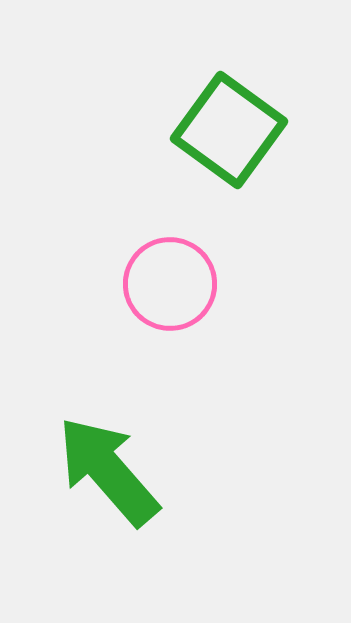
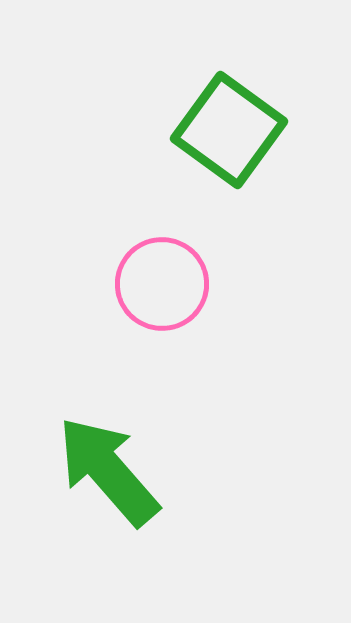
pink circle: moved 8 px left
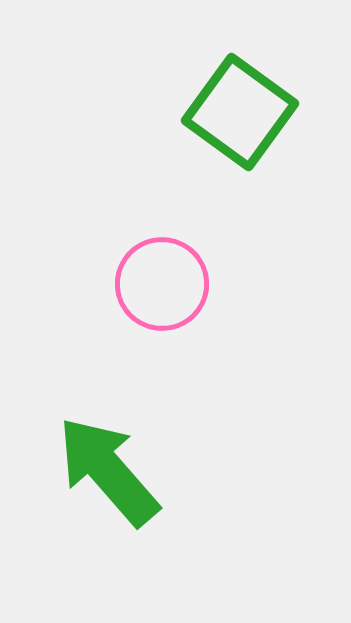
green square: moved 11 px right, 18 px up
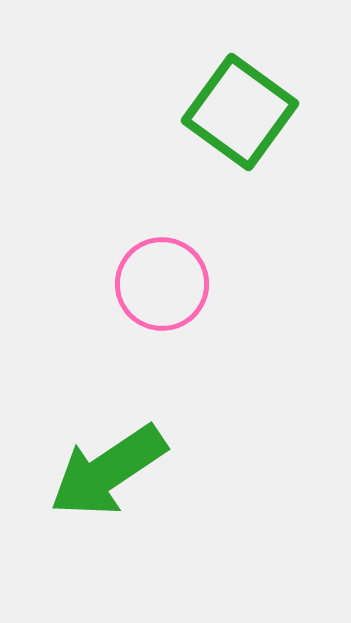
green arrow: rotated 83 degrees counterclockwise
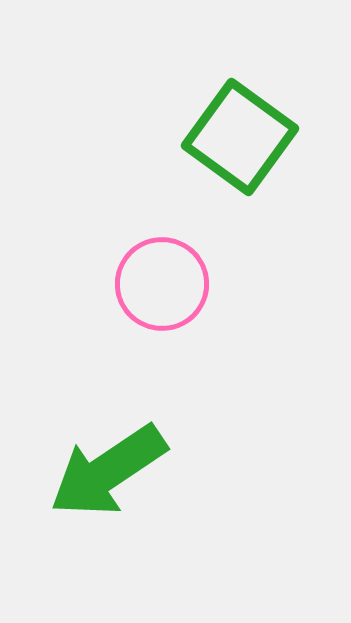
green square: moved 25 px down
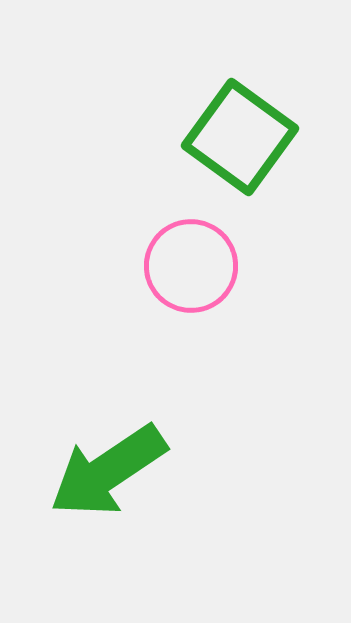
pink circle: moved 29 px right, 18 px up
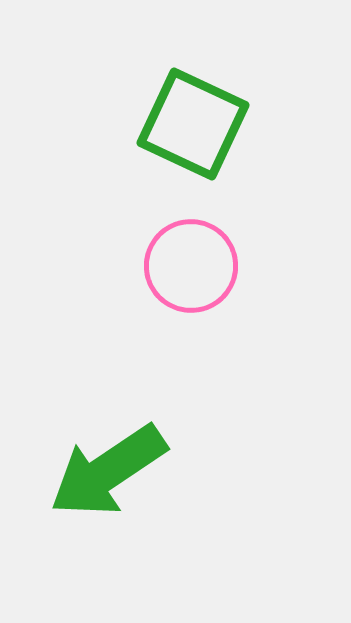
green square: moved 47 px left, 13 px up; rotated 11 degrees counterclockwise
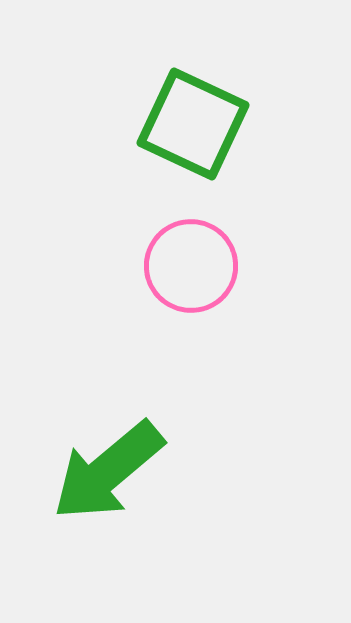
green arrow: rotated 6 degrees counterclockwise
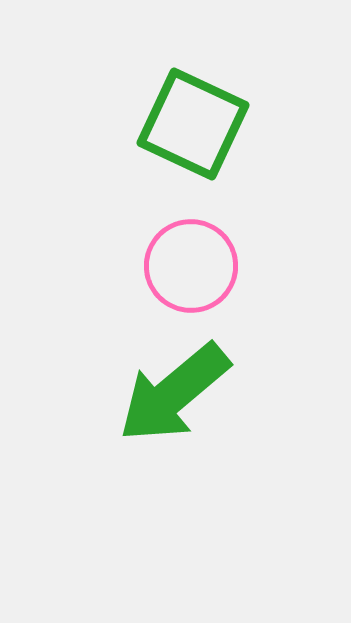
green arrow: moved 66 px right, 78 px up
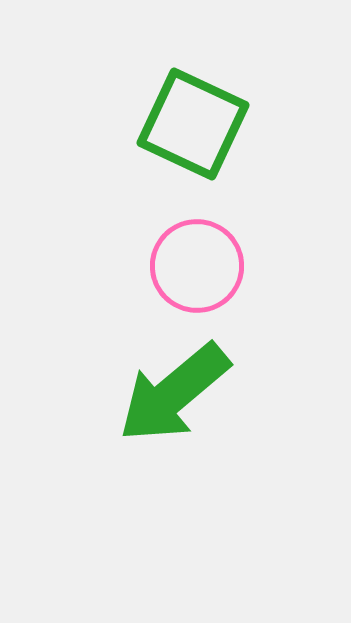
pink circle: moved 6 px right
